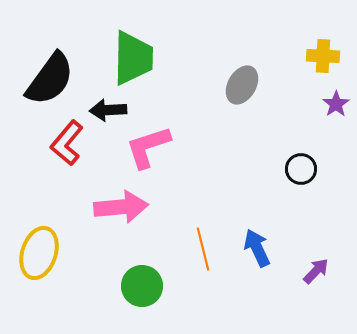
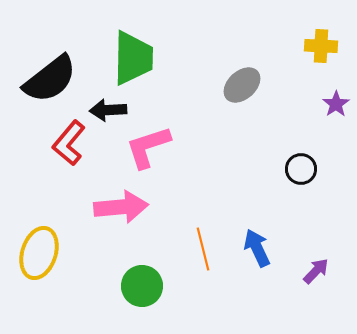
yellow cross: moved 2 px left, 10 px up
black semicircle: rotated 16 degrees clockwise
gray ellipse: rotated 18 degrees clockwise
red L-shape: moved 2 px right
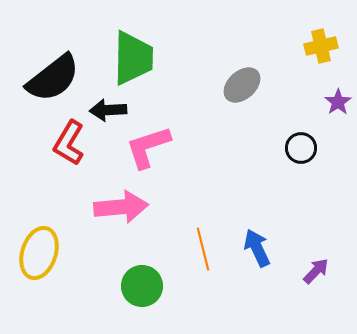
yellow cross: rotated 16 degrees counterclockwise
black semicircle: moved 3 px right, 1 px up
purple star: moved 2 px right, 2 px up
red L-shape: rotated 9 degrees counterclockwise
black circle: moved 21 px up
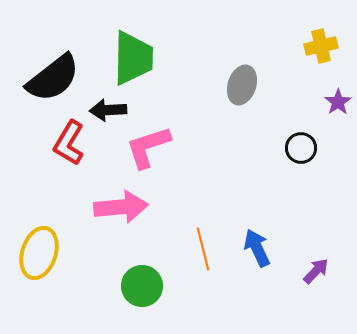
gray ellipse: rotated 30 degrees counterclockwise
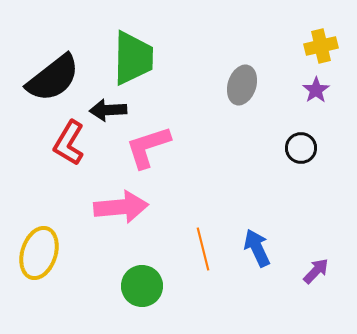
purple star: moved 22 px left, 12 px up
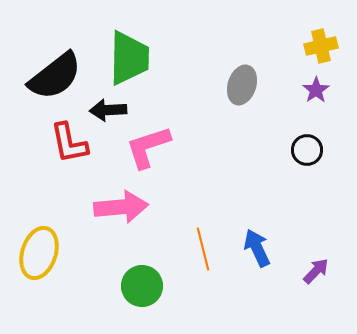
green trapezoid: moved 4 px left
black semicircle: moved 2 px right, 2 px up
red L-shape: rotated 42 degrees counterclockwise
black circle: moved 6 px right, 2 px down
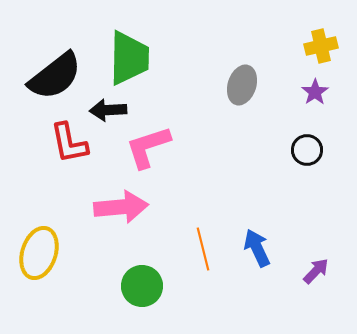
purple star: moved 1 px left, 2 px down
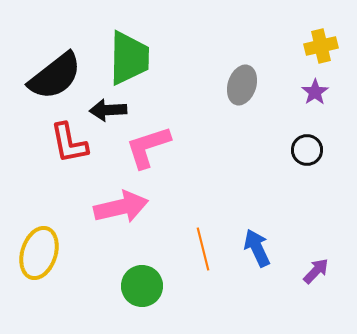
pink arrow: rotated 8 degrees counterclockwise
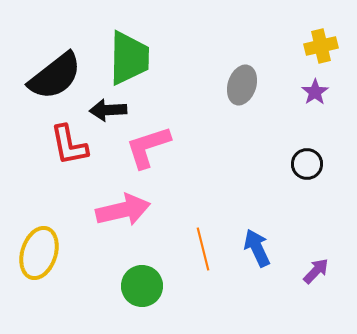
red L-shape: moved 2 px down
black circle: moved 14 px down
pink arrow: moved 2 px right, 3 px down
